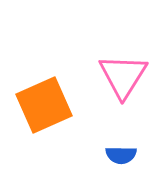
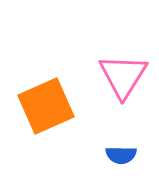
orange square: moved 2 px right, 1 px down
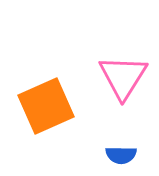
pink triangle: moved 1 px down
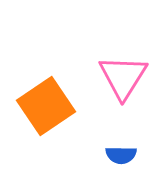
orange square: rotated 10 degrees counterclockwise
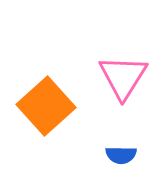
orange square: rotated 8 degrees counterclockwise
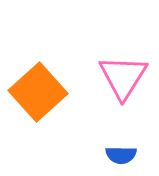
orange square: moved 8 px left, 14 px up
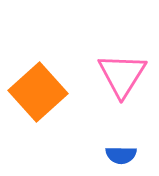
pink triangle: moved 1 px left, 2 px up
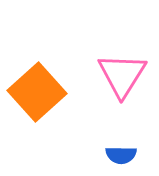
orange square: moved 1 px left
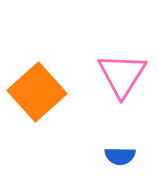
blue semicircle: moved 1 px left, 1 px down
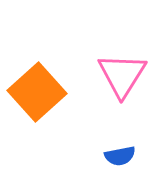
blue semicircle: rotated 12 degrees counterclockwise
